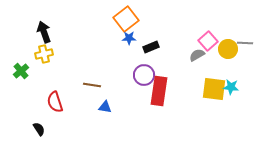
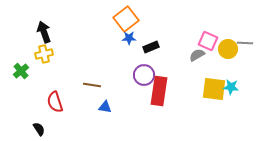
pink square: rotated 24 degrees counterclockwise
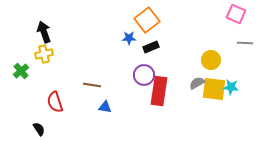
orange square: moved 21 px right, 1 px down
pink square: moved 28 px right, 27 px up
yellow circle: moved 17 px left, 11 px down
gray semicircle: moved 28 px down
